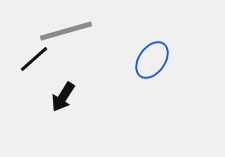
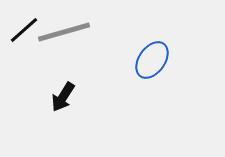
gray line: moved 2 px left, 1 px down
black line: moved 10 px left, 29 px up
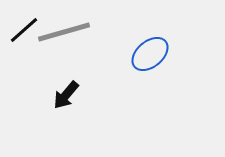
blue ellipse: moved 2 px left, 6 px up; rotated 15 degrees clockwise
black arrow: moved 3 px right, 2 px up; rotated 8 degrees clockwise
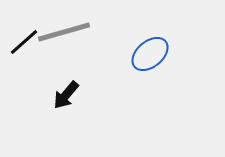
black line: moved 12 px down
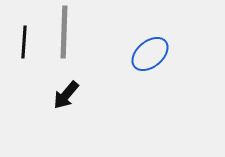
gray line: rotated 72 degrees counterclockwise
black line: rotated 44 degrees counterclockwise
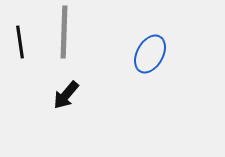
black line: moved 4 px left; rotated 12 degrees counterclockwise
blue ellipse: rotated 21 degrees counterclockwise
